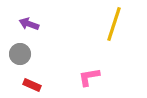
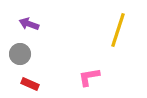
yellow line: moved 4 px right, 6 px down
red rectangle: moved 2 px left, 1 px up
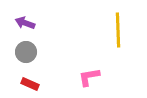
purple arrow: moved 4 px left, 1 px up
yellow line: rotated 20 degrees counterclockwise
gray circle: moved 6 px right, 2 px up
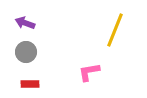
yellow line: moved 3 px left; rotated 24 degrees clockwise
pink L-shape: moved 5 px up
red rectangle: rotated 24 degrees counterclockwise
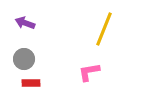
yellow line: moved 11 px left, 1 px up
gray circle: moved 2 px left, 7 px down
red rectangle: moved 1 px right, 1 px up
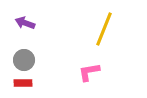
gray circle: moved 1 px down
red rectangle: moved 8 px left
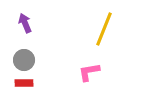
purple arrow: rotated 48 degrees clockwise
red rectangle: moved 1 px right
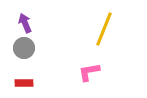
gray circle: moved 12 px up
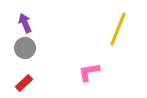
yellow line: moved 14 px right
gray circle: moved 1 px right
red rectangle: rotated 42 degrees counterclockwise
